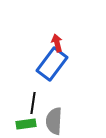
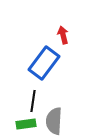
red arrow: moved 6 px right, 8 px up
blue rectangle: moved 8 px left, 1 px up
black line: moved 2 px up
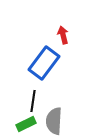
green rectangle: rotated 18 degrees counterclockwise
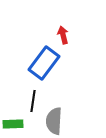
green rectangle: moved 13 px left; rotated 24 degrees clockwise
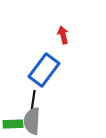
blue rectangle: moved 7 px down
gray semicircle: moved 22 px left
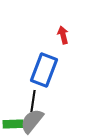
blue rectangle: rotated 16 degrees counterclockwise
gray semicircle: rotated 36 degrees clockwise
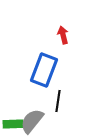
black line: moved 25 px right
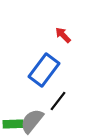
red arrow: rotated 30 degrees counterclockwise
blue rectangle: rotated 16 degrees clockwise
black line: rotated 30 degrees clockwise
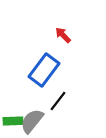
green rectangle: moved 3 px up
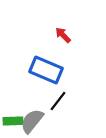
blue rectangle: moved 2 px right; rotated 76 degrees clockwise
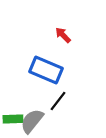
green rectangle: moved 2 px up
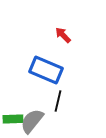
black line: rotated 25 degrees counterclockwise
